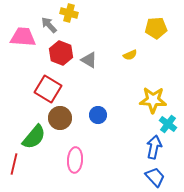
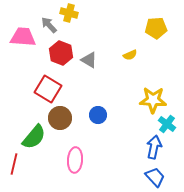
cyan cross: moved 1 px left
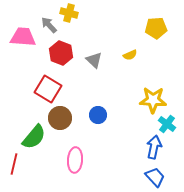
gray triangle: moved 5 px right; rotated 12 degrees clockwise
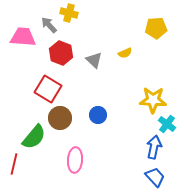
yellow semicircle: moved 5 px left, 2 px up
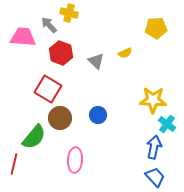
gray triangle: moved 2 px right, 1 px down
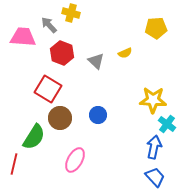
yellow cross: moved 2 px right
red hexagon: moved 1 px right
green semicircle: rotated 8 degrees counterclockwise
pink ellipse: rotated 25 degrees clockwise
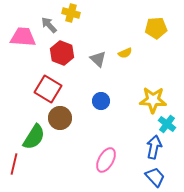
gray triangle: moved 2 px right, 2 px up
blue circle: moved 3 px right, 14 px up
pink ellipse: moved 31 px right
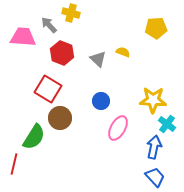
yellow semicircle: moved 2 px left, 1 px up; rotated 136 degrees counterclockwise
pink ellipse: moved 12 px right, 32 px up
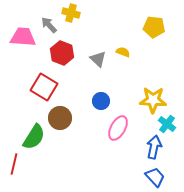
yellow pentagon: moved 2 px left, 1 px up; rotated 10 degrees clockwise
red square: moved 4 px left, 2 px up
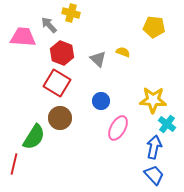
red square: moved 13 px right, 4 px up
blue trapezoid: moved 1 px left, 2 px up
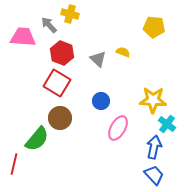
yellow cross: moved 1 px left, 1 px down
green semicircle: moved 3 px right, 2 px down; rotated 8 degrees clockwise
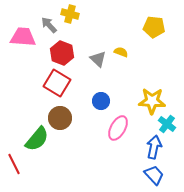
yellow semicircle: moved 2 px left
yellow star: moved 1 px left, 1 px down
red line: rotated 40 degrees counterclockwise
